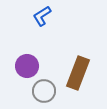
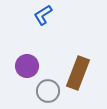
blue L-shape: moved 1 px right, 1 px up
gray circle: moved 4 px right
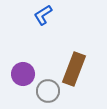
purple circle: moved 4 px left, 8 px down
brown rectangle: moved 4 px left, 4 px up
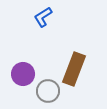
blue L-shape: moved 2 px down
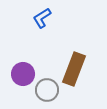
blue L-shape: moved 1 px left, 1 px down
gray circle: moved 1 px left, 1 px up
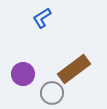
brown rectangle: rotated 32 degrees clockwise
gray circle: moved 5 px right, 3 px down
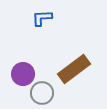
blue L-shape: rotated 30 degrees clockwise
gray circle: moved 10 px left
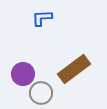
gray circle: moved 1 px left
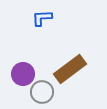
brown rectangle: moved 4 px left
gray circle: moved 1 px right, 1 px up
